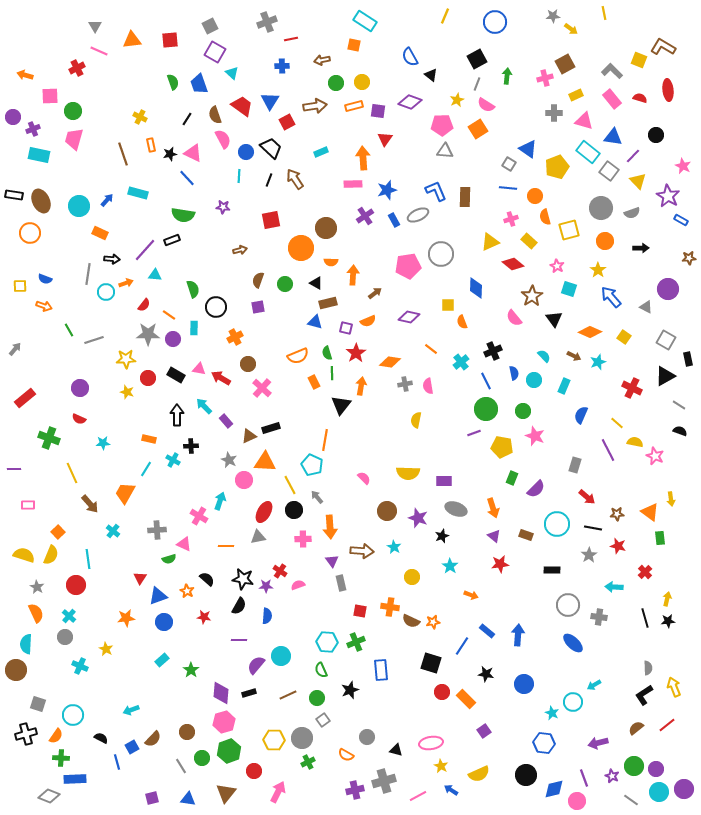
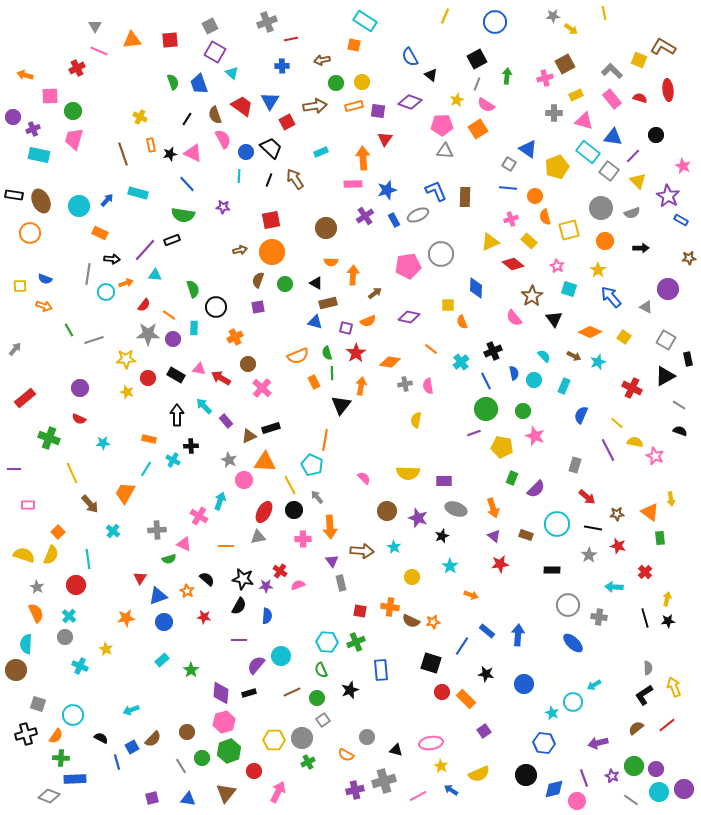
blue line at (187, 178): moved 6 px down
orange circle at (301, 248): moved 29 px left, 4 px down
brown line at (288, 695): moved 4 px right, 3 px up
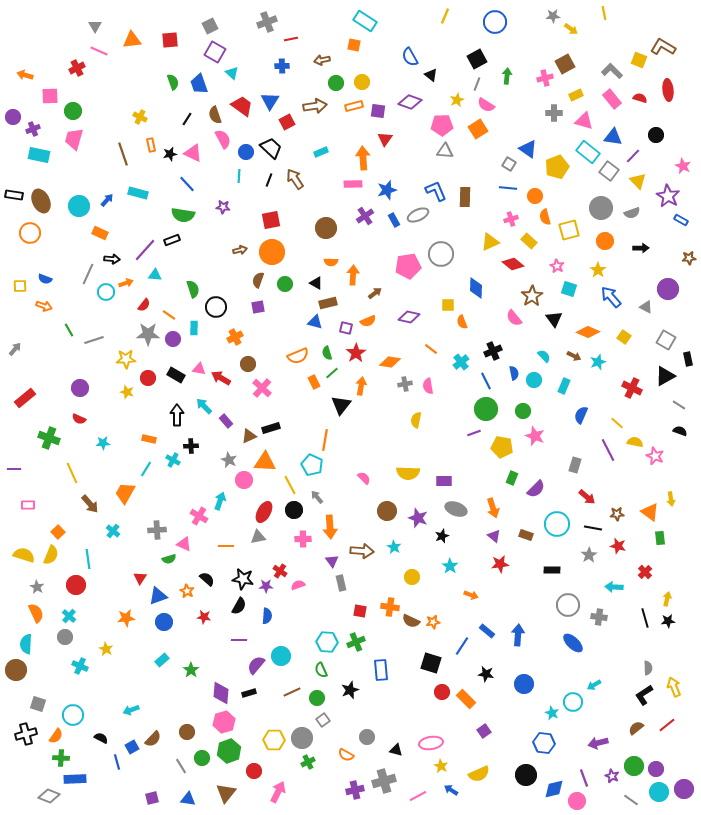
gray line at (88, 274): rotated 15 degrees clockwise
orange diamond at (590, 332): moved 2 px left
green line at (332, 373): rotated 48 degrees clockwise
